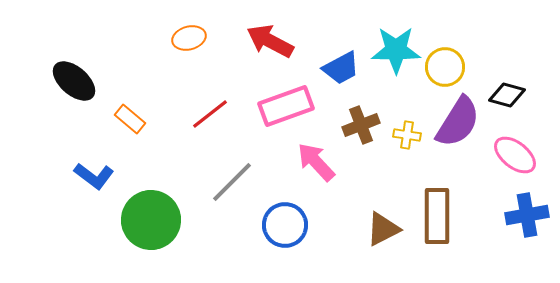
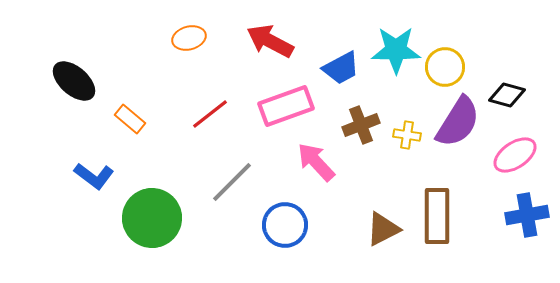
pink ellipse: rotated 72 degrees counterclockwise
green circle: moved 1 px right, 2 px up
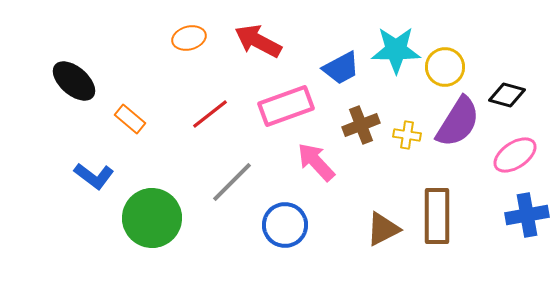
red arrow: moved 12 px left
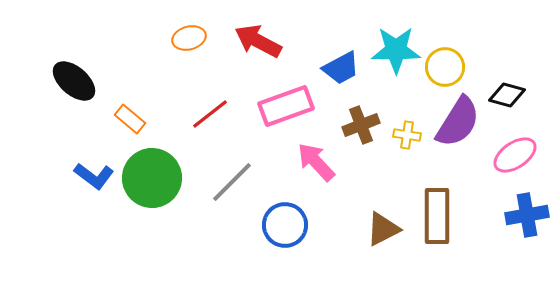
green circle: moved 40 px up
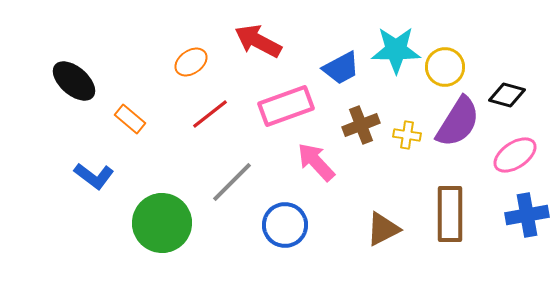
orange ellipse: moved 2 px right, 24 px down; rotated 20 degrees counterclockwise
green circle: moved 10 px right, 45 px down
brown rectangle: moved 13 px right, 2 px up
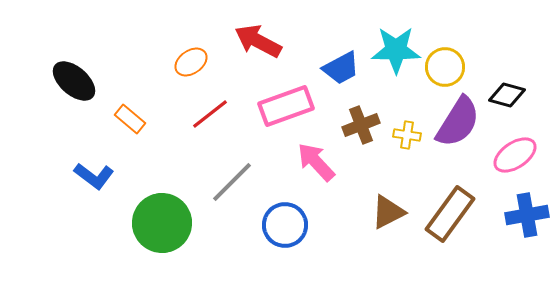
brown rectangle: rotated 36 degrees clockwise
brown triangle: moved 5 px right, 17 px up
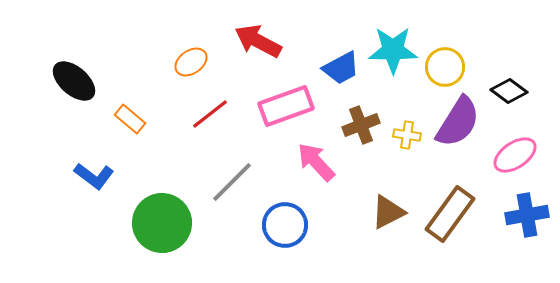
cyan star: moved 3 px left
black diamond: moved 2 px right, 4 px up; rotated 21 degrees clockwise
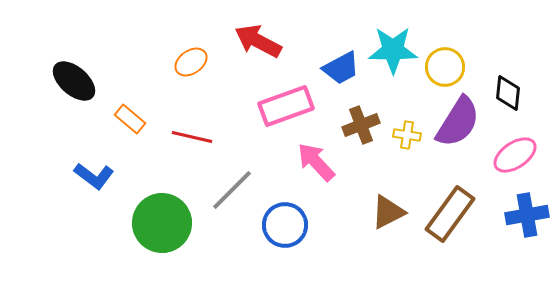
black diamond: moved 1 px left, 2 px down; rotated 60 degrees clockwise
red line: moved 18 px left, 23 px down; rotated 51 degrees clockwise
gray line: moved 8 px down
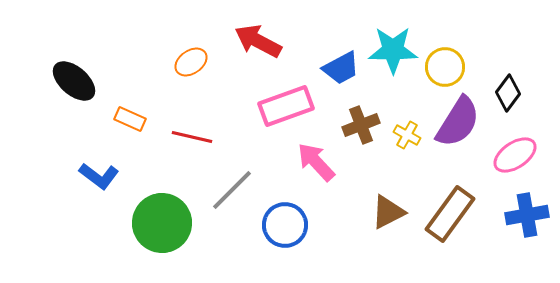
black diamond: rotated 30 degrees clockwise
orange rectangle: rotated 16 degrees counterclockwise
yellow cross: rotated 20 degrees clockwise
blue L-shape: moved 5 px right
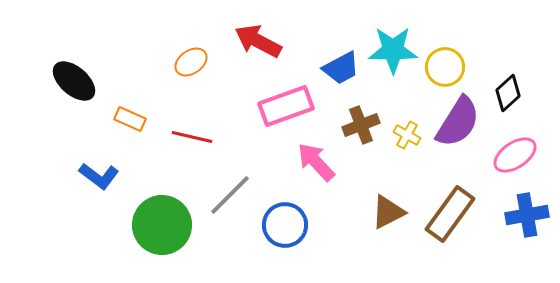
black diamond: rotated 12 degrees clockwise
gray line: moved 2 px left, 5 px down
green circle: moved 2 px down
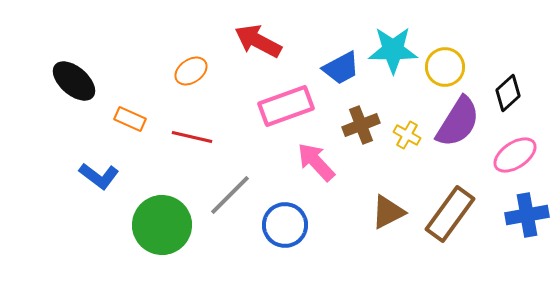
orange ellipse: moved 9 px down
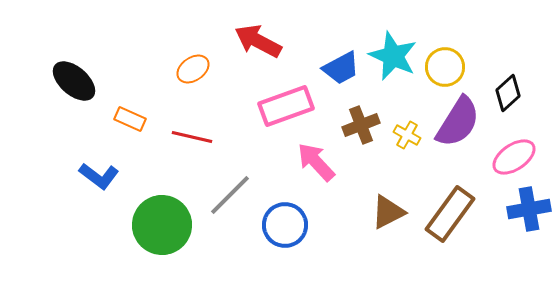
cyan star: moved 6 px down; rotated 24 degrees clockwise
orange ellipse: moved 2 px right, 2 px up
pink ellipse: moved 1 px left, 2 px down
blue cross: moved 2 px right, 6 px up
